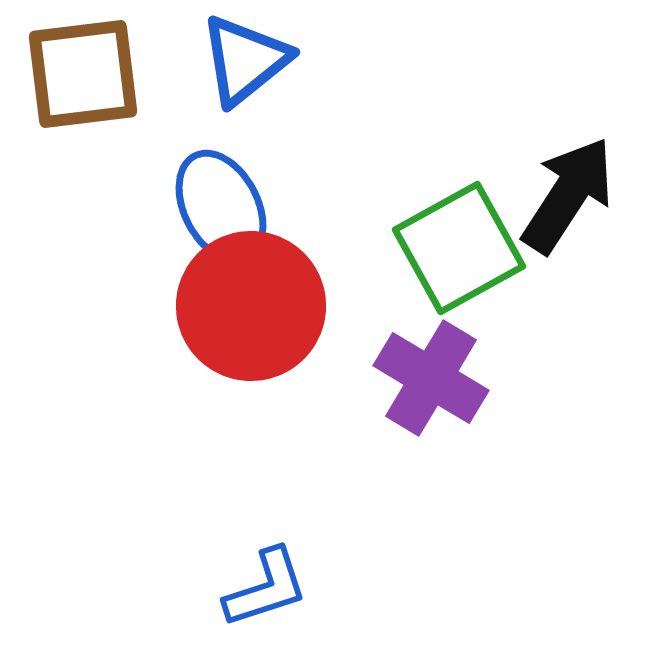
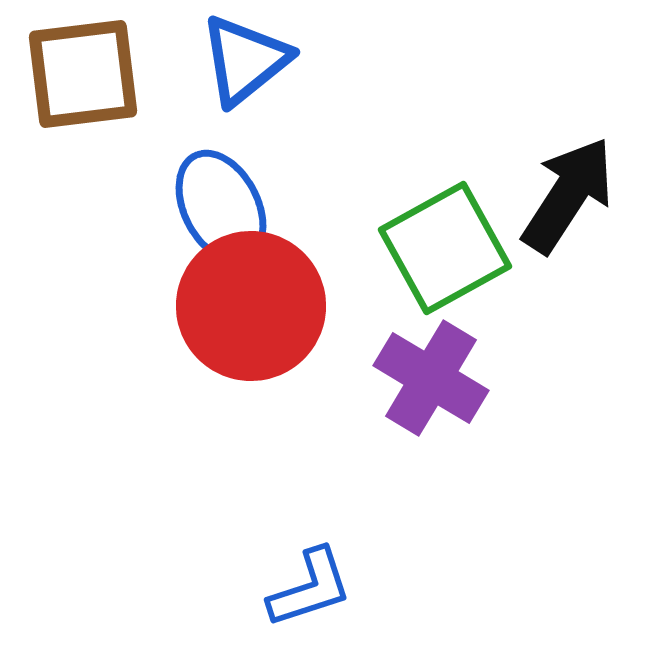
green square: moved 14 px left
blue L-shape: moved 44 px right
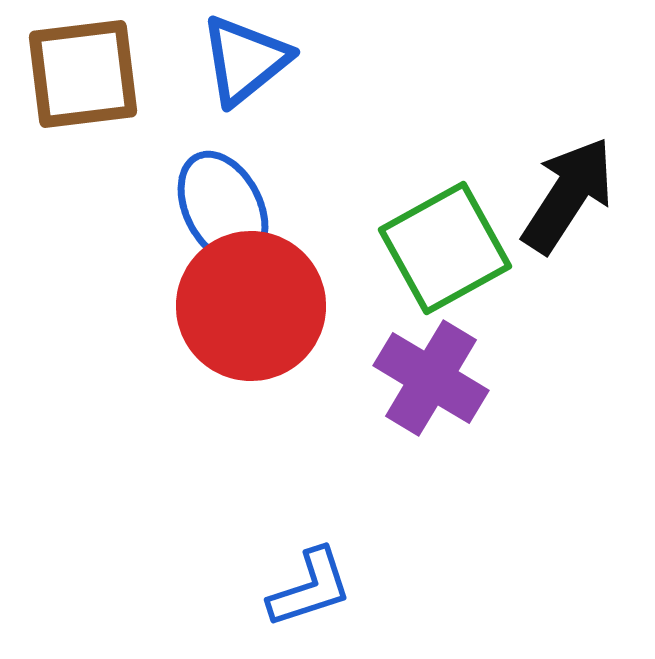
blue ellipse: moved 2 px right, 1 px down
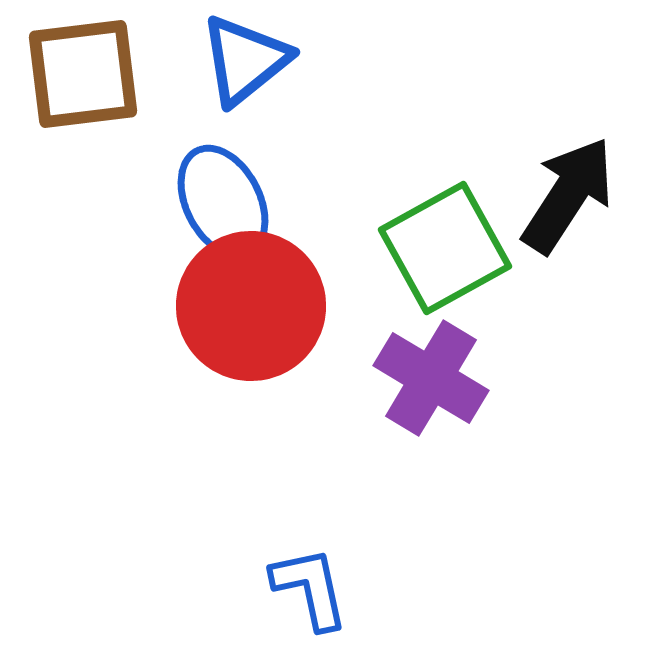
blue ellipse: moved 6 px up
blue L-shape: rotated 84 degrees counterclockwise
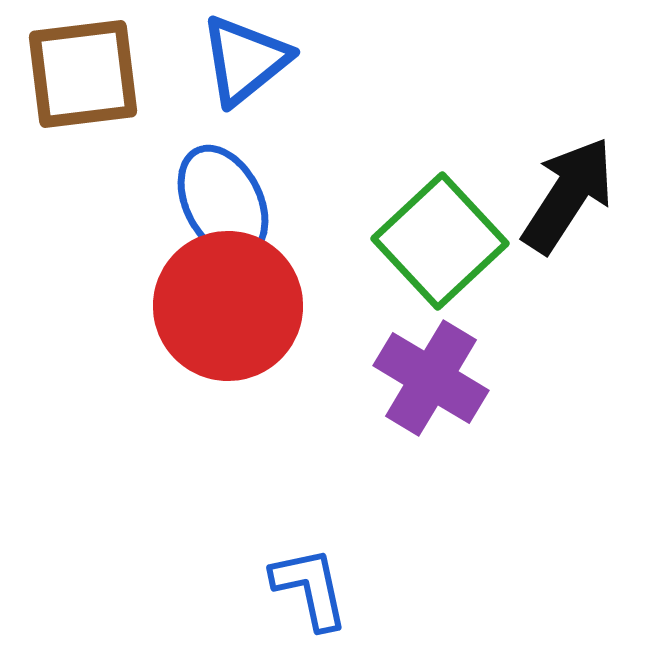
green square: moved 5 px left, 7 px up; rotated 14 degrees counterclockwise
red circle: moved 23 px left
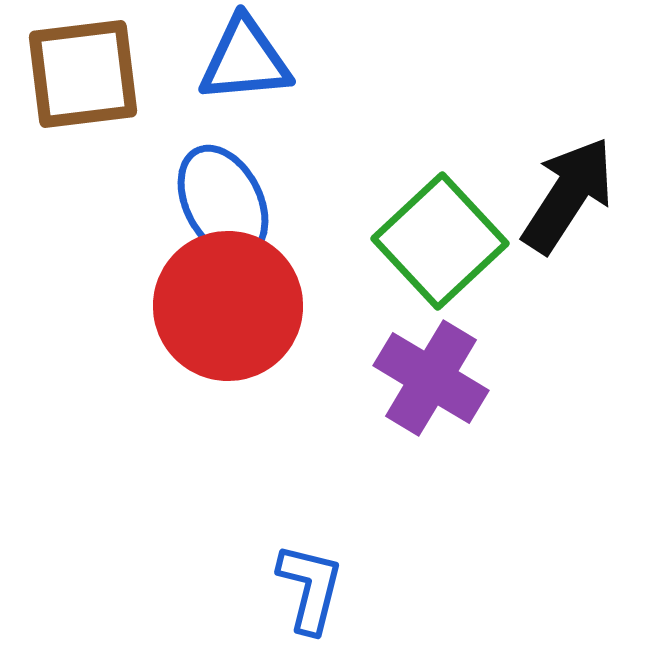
blue triangle: rotated 34 degrees clockwise
blue L-shape: rotated 26 degrees clockwise
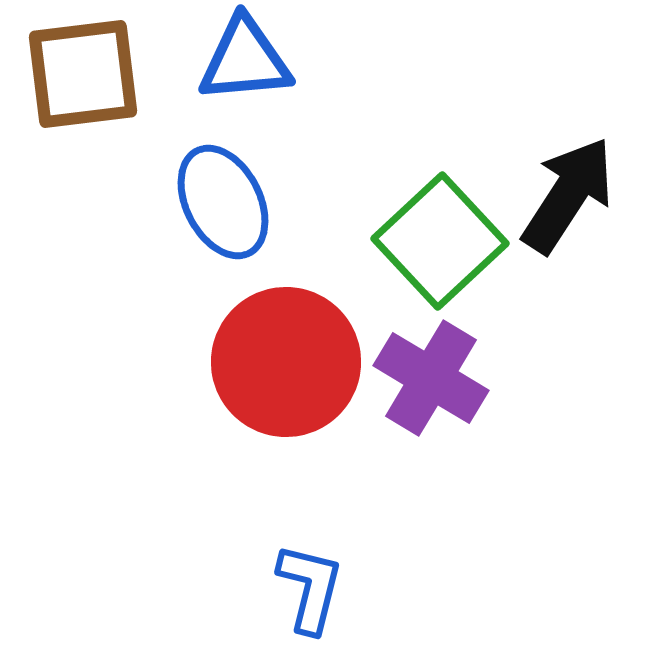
red circle: moved 58 px right, 56 px down
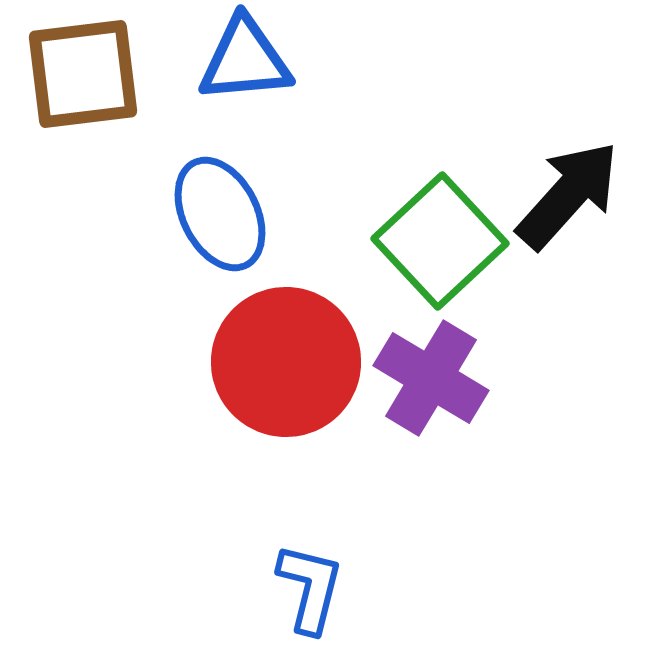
black arrow: rotated 9 degrees clockwise
blue ellipse: moved 3 px left, 12 px down
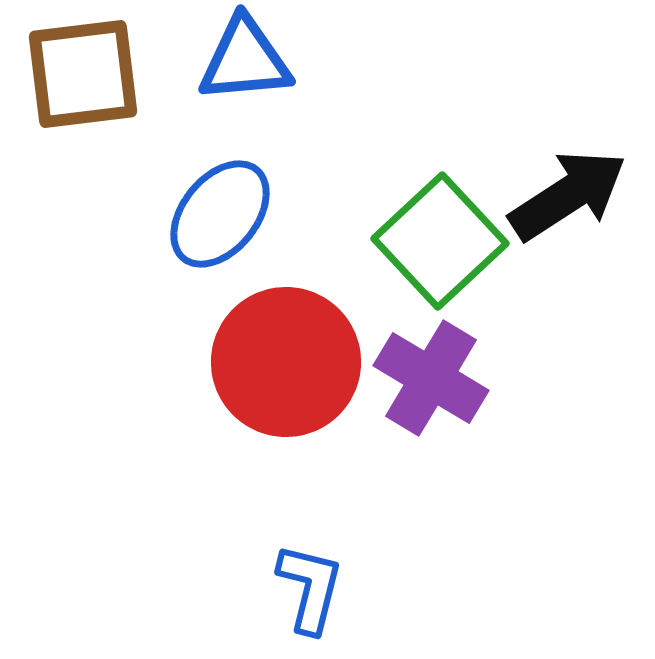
black arrow: rotated 15 degrees clockwise
blue ellipse: rotated 66 degrees clockwise
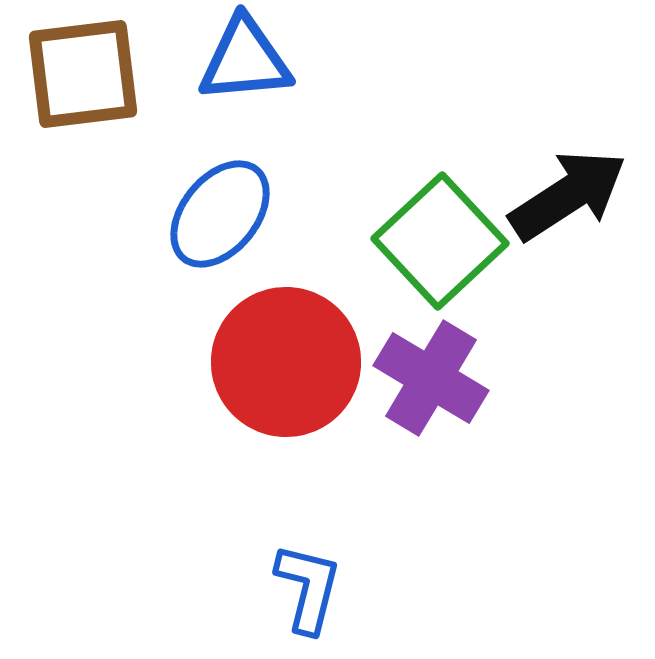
blue L-shape: moved 2 px left
